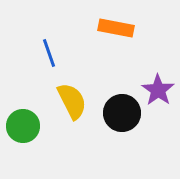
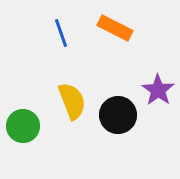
orange rectangle: moved 1 px left; rotated 16 degrees clockwise
blue line: moved 12 px right, 20 px up
yellow semicircle: rotated 6 degrees clockwise
black circle: moved 4 px left, 2 px down
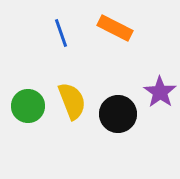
purple star: moved 2 px right, 2 px down
black circle: moved 1 px up
green circle: moved 5 px right, 20 px up
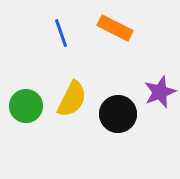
purple star: rotated 16 degrees clockwise
yellow semicircle: moved 2 px up; rotated 48 degrees clockwise
green circle: moved 2 px left
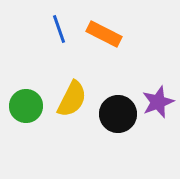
orange rectangle: moved 11 px left, 6 px down
blue line: moved 2 px left, 4 px up
purple star: moved 2 px left, 10 px down
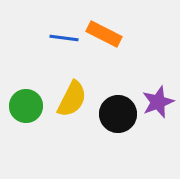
blue line: moved 5 px right, 9 px down; rotated 64 degrees counterclockwise
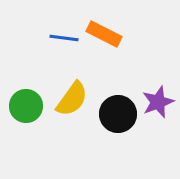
yellow semicircle: rotated 9 degrees clockwise
